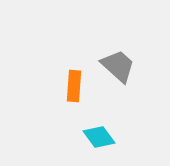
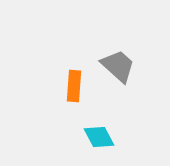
cyan diamond: rotated 8 degrees clockwise
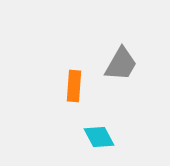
gray trapezoid: moved 3 px right, 2 px up; rotated 78 degrees clockwise
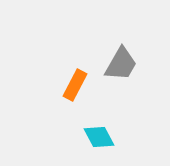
orange rectangle: moved 1 px right, 1 px up; rotated 24 degrees clockwise
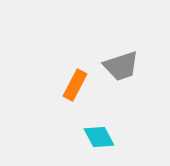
gray trapezoid: moved 2 px down; rotated 42 degrees clockwise
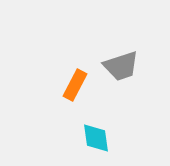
cyan diamond: moved 3 px left, 1 px down; rotated 20 degrees clockwise
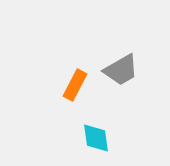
gray trapezoid: moved 4 px down; rotated 12 degrees counterclockwise
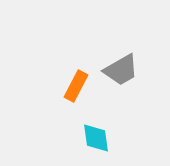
orange rectangle: moved 1 px right, 1 px down
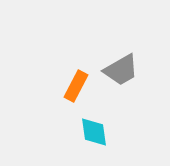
cyan diamond: moved 2 px left, 6 px up
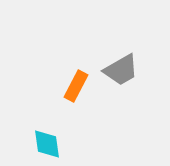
cyan diamond: moved 47 px left, 12 px down
